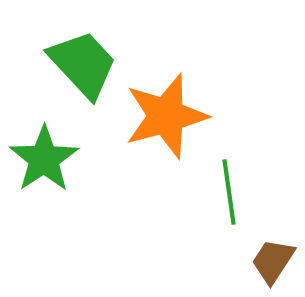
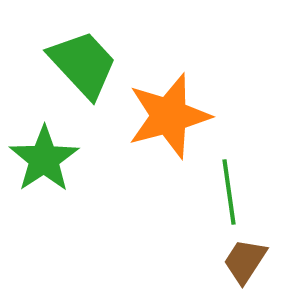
orange star: moved 3 px right
brown trapezoid: moved 28 px left
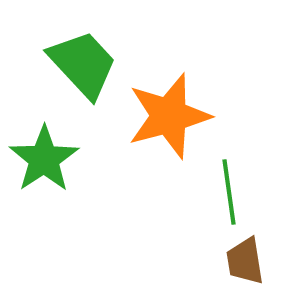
brown trapezoid: rotated 42 degrees counterclockwise
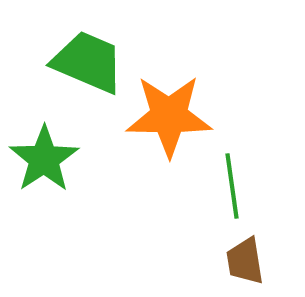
green trapezoid: moved 5 px right, 2 px up; rotated 24 degrees counterclockwise
orange star: rotated 16 degrees clockwise
green line: moved 3 px right, 6 px up
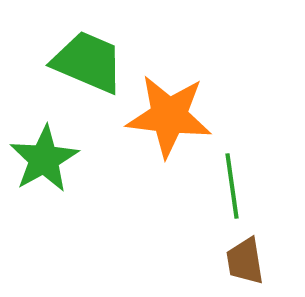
orange star: rotated 6 degrees clockwise
green star: rotated 4 degrees clockwise
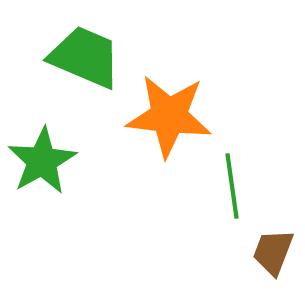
green trapezoid: moved 3 px left, 5 px up
green star: moved 2 px left, 2 px down
brown trapezoid: moved 28 px right, 9 px up; rotated 30 degrees clockwise
